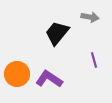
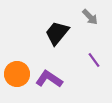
gray arrow: rotated 36 degrees clockwise
purple line: rotated 21 degrees counterclockwise
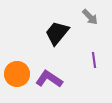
purple line: rotated 28 degrees clockwise
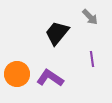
purple line: moved 2 px left, 1 px up
purple L-shape: moved 1 px right, 1 px up
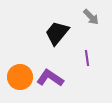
gray arrow: moved 1 px right
purple line: moved 5 px left, 1 px up
orange circle: moved 3 px right, 3 px down
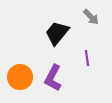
purple L-shape: moved 3 px right; rotated 96 degrees counterclockwise
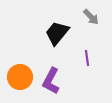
purple L-shape: moved 2 px left, 3 px down
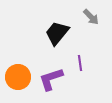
purple line: moved 7 px left, 5 px down
orange circle: moved 2 px left
purple L-shape: moved 2 px up; rotated 44 degrees clockwise
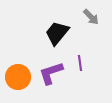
purple L-shape: moved 6 px up
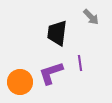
black trapezoid: rotated 32 degrees counterclockwise
orange circle: moved 2 px right, 5 px down
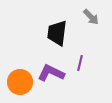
purple line: rotated 21 degrees clockwise
purple L-shape: rotated 44 degrees clockwise
